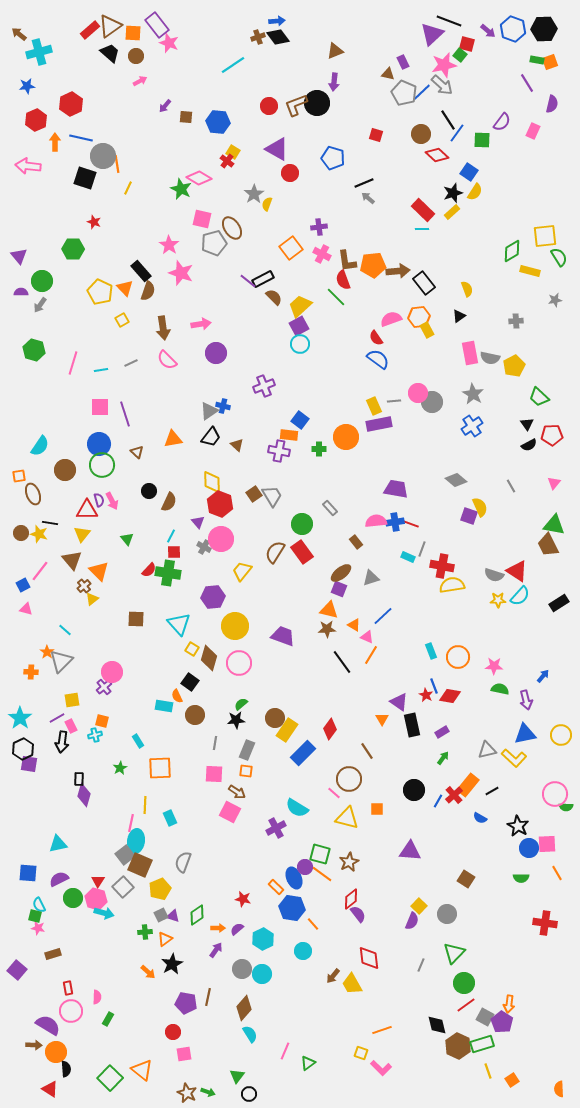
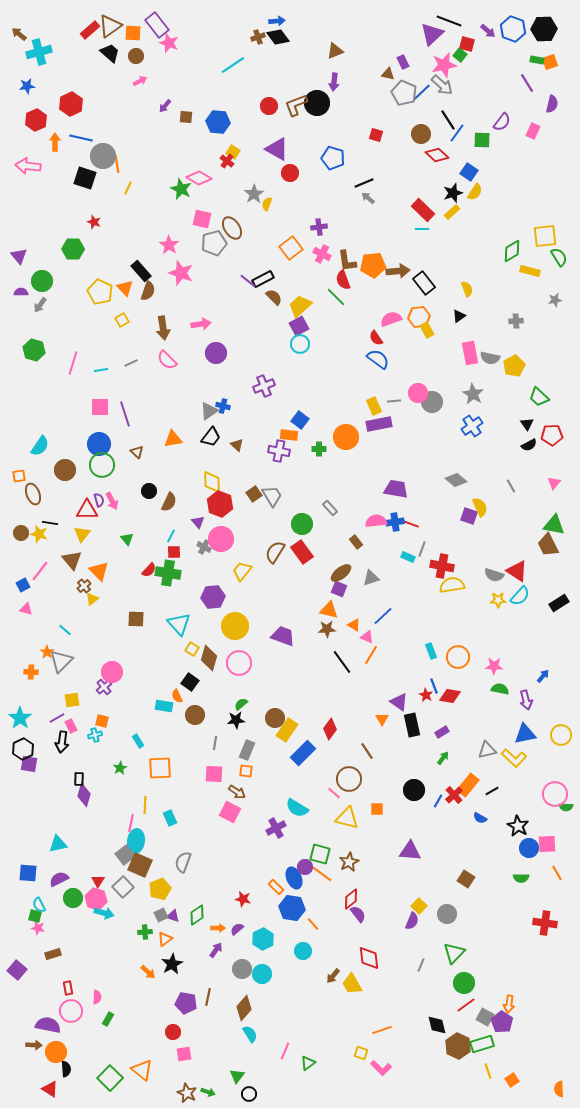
purple semicircle at (48, 1025): rotated 20 degrees counterclockwise
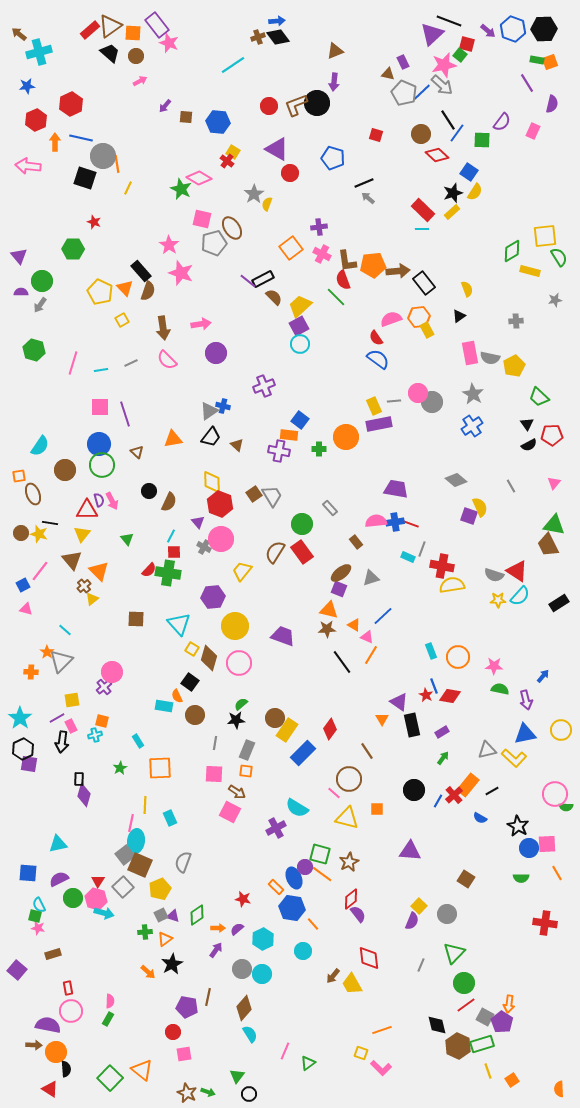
yellow circle at (561, 735): moved 5 px up
pink semicircle at (97, 997): moved 13 px right, 4 px down
purple pentagon at (186, 1003): moved 1 px right, 4 px down
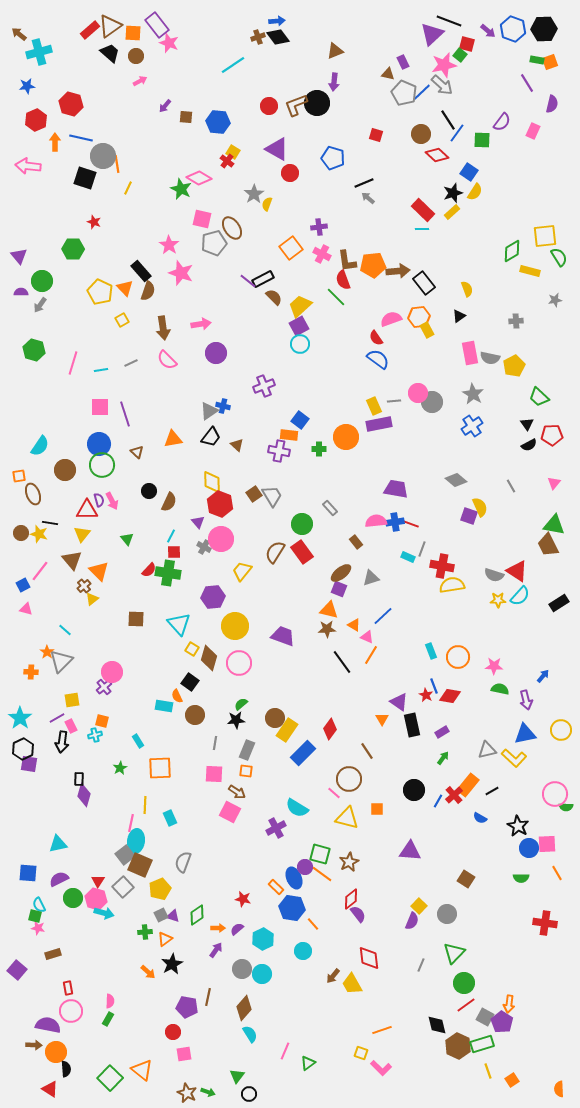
red hexagon at (71, 104): rotated 20 degrees counterclockwise
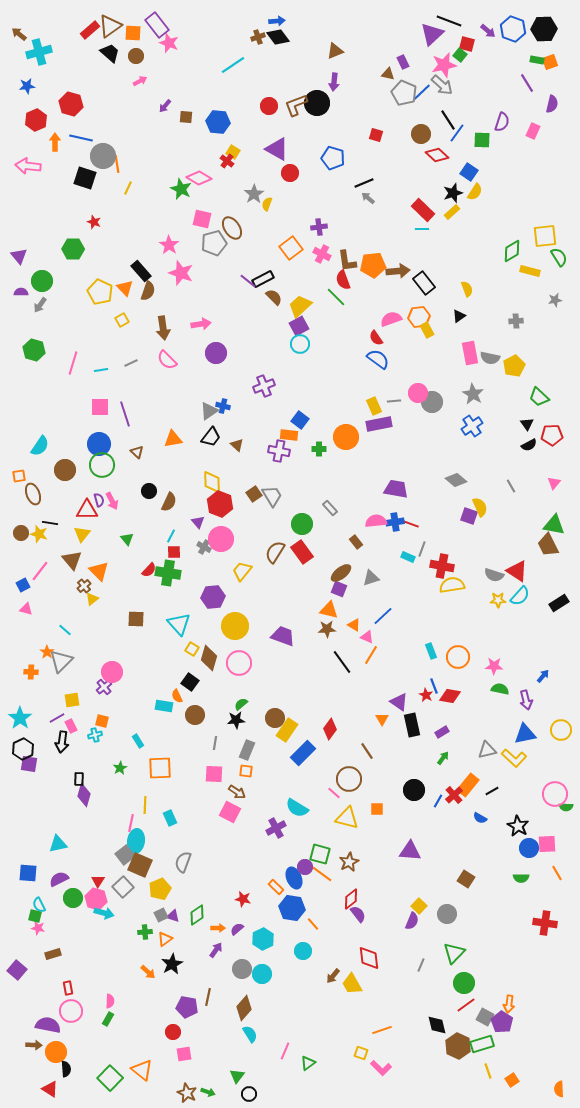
purple semicircle at (502, 122): rotated 18 degrees counterclockwise
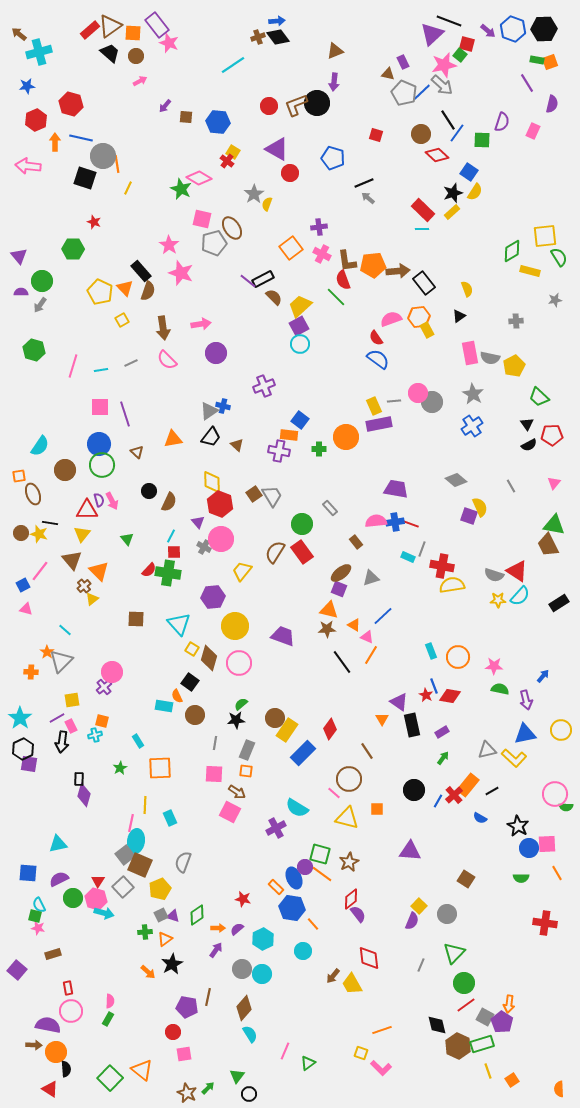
pink line at (73, 363): moved 3 px down
green arrow at (208, 1092): moved 4 px up; rotated 64 degrees counterclockwise
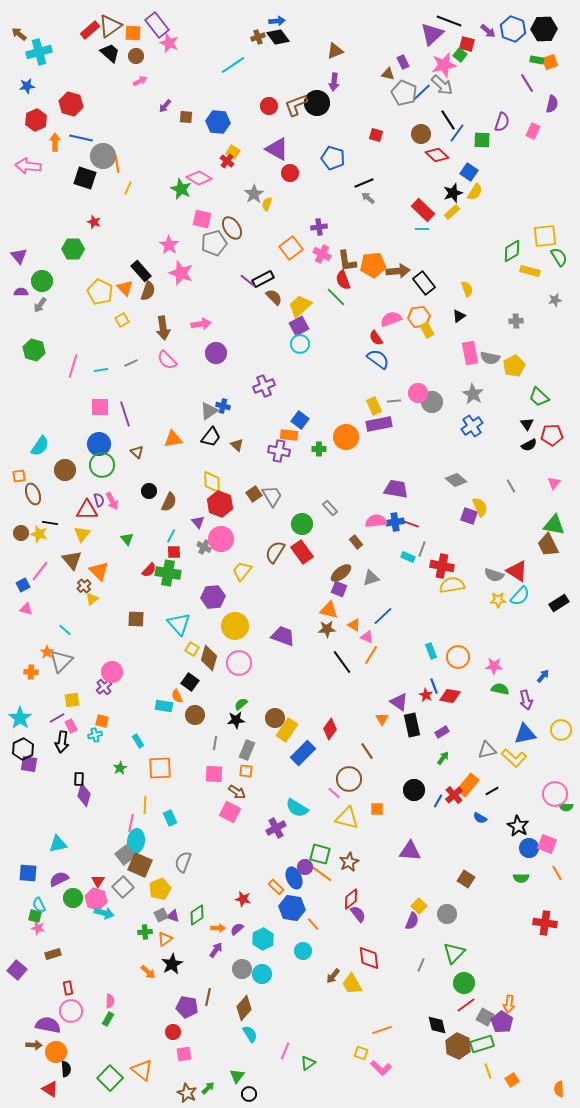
pink square at (547, 844): rotated 24 degrees clockwise
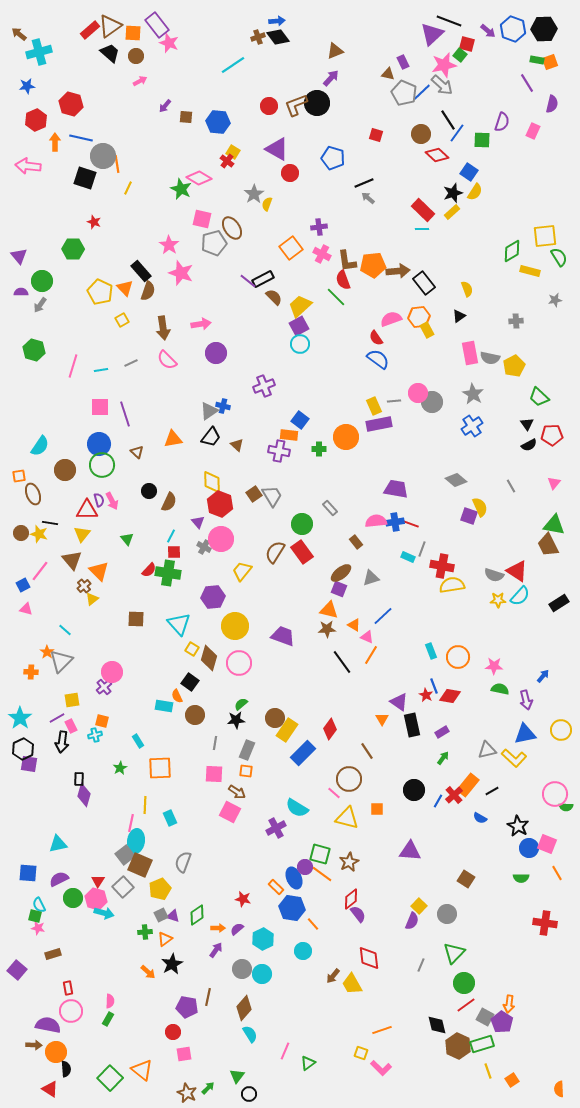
purple arrow at (334, 82): moved 3 px left, 4 px up; rotated 144 degrees counterclockwise
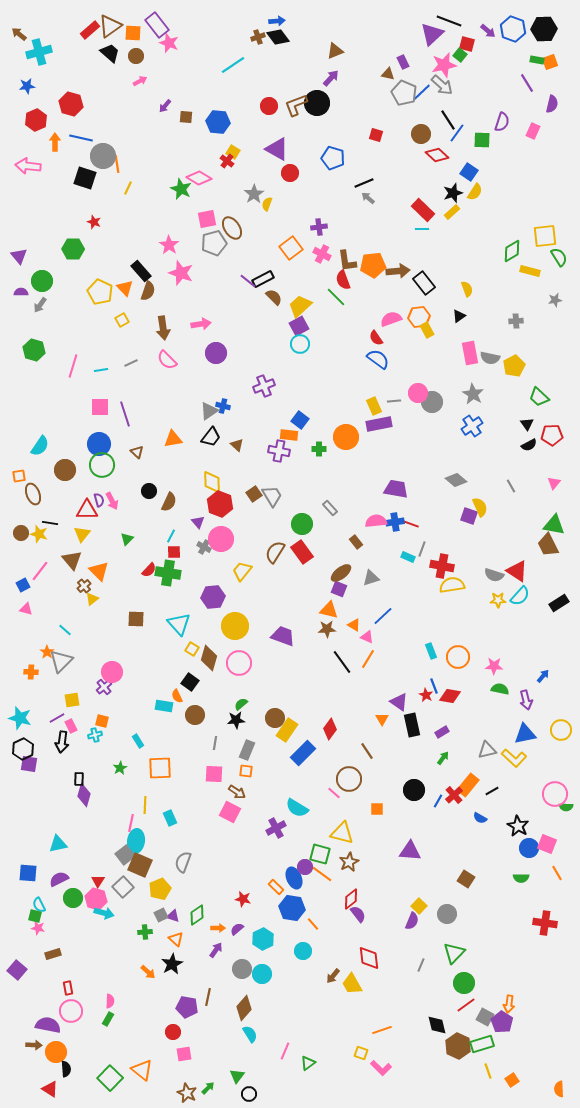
pink square at (202, 219): moved 5 px right; rotated 24 degrees counterclockwise
green triangle at (127, 539): rotated 24 degrees clockwise
orange line at (371, 655): moved 3 px left, 4 px down
cyan star at (20, 718): rotated 20 degrees counterclockwise
yellow triangle at (347, 818): moved 5 px left, 15 px down
orange triangle at (165, 939): moved 11 px right; rotated 42 degrees counterclockwise
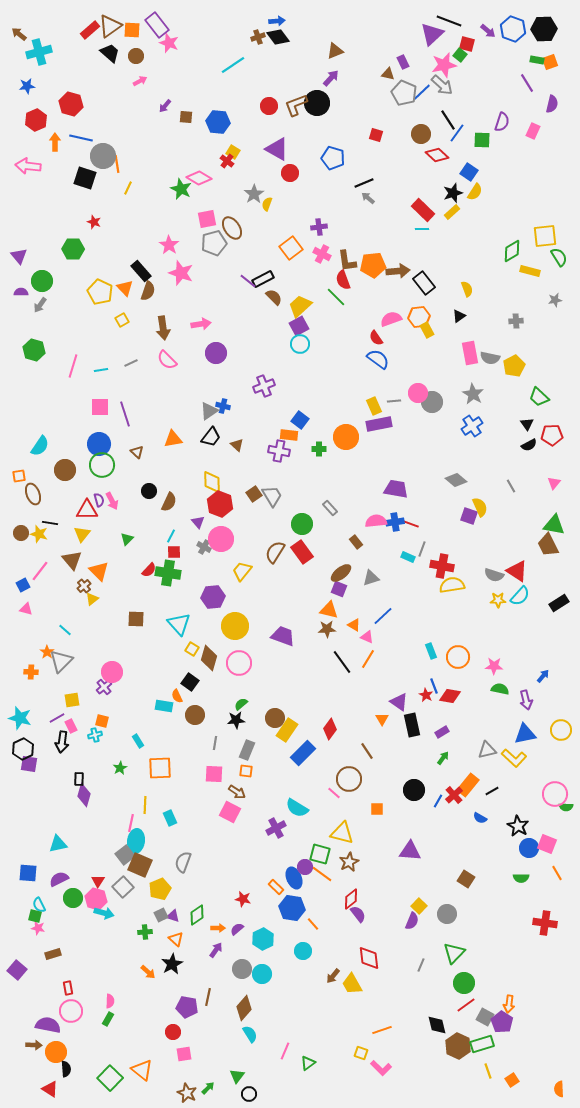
orange square at (133, 33): moved 1 px left, 3 px up
